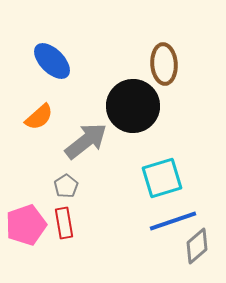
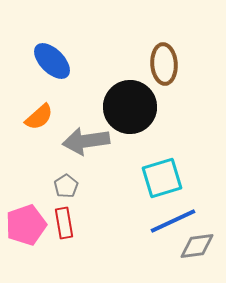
black circle: moved 3 px left, 1 px down
gray arrow: rotated 150 degrees counterclockwise
blue line: rotated 6 degrees counterclockwise
gray diamond: rotated 33 degrees clockwise
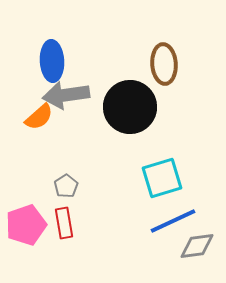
blue ellipse: rotated 42 degrees clockwise
gray arrow: moved 20 px left, 46 px up
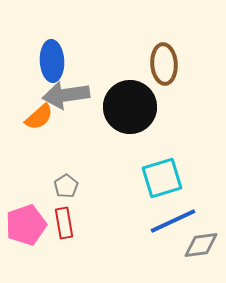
gray diamond: moved 4 px right, 1 px up
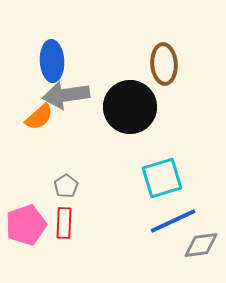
red rectangle: rotated 12 degrees clockwise
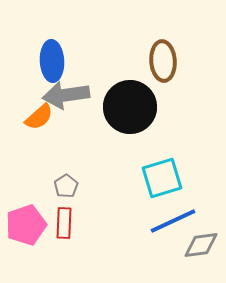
brown ellipse: moved 1 px left, 3 px up
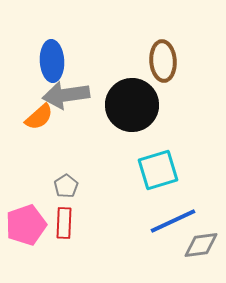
black circle: moved 2 px right, 2 px up
cyan square: moved 4 px left, 8 px up
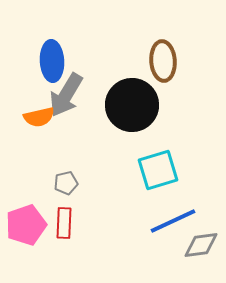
gray arrow: rotated 51 degrees counterclockwise
orange semicircle: rotated 28 degrees clockwise
gray pentagon: moved 3 px up; rotated 20 degrees clockwise
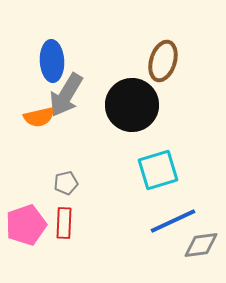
brown ellipse: rotated 21 degrees clockwise
